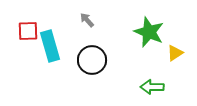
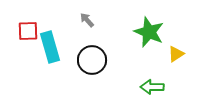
cyan rectangle: moved 1 px down
yellow triangle: moved 1 px right, 1 px down
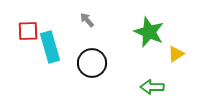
black circle: moved 3 px down
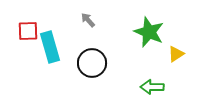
gray arrow: moved 1 px right
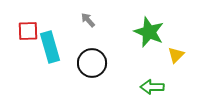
yellow triangle: moved 1 px down; rotated 12 degrees counterclockwise
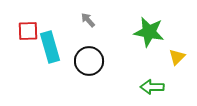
green star: rotated 12 degrees counterclockwise
yellow triangle: moved 1 px right, 2 px down
black circle: moved 3 px left, 2 px up
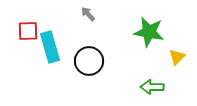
gray arrow: moved 6 px up
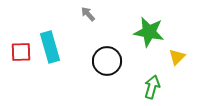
red square: moved 7 px left, 21 px down
black circle: moved 18 px right
green arrow: rotated 105 degrees clockwise
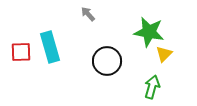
yellow triangle: moved 13 px left, 3 px up
